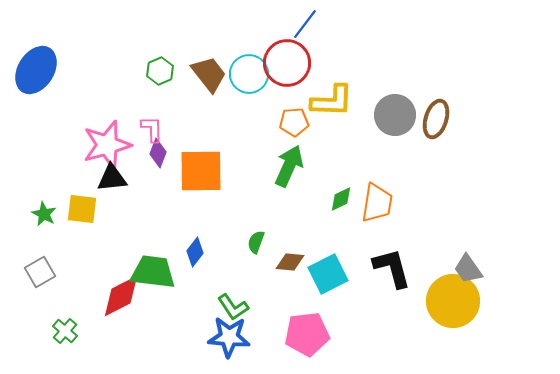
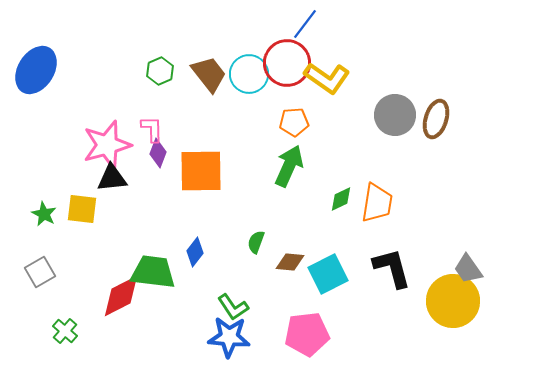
yellow L-shape: moved 5 px left, 23 px up; rotated 33 degrees clockwise
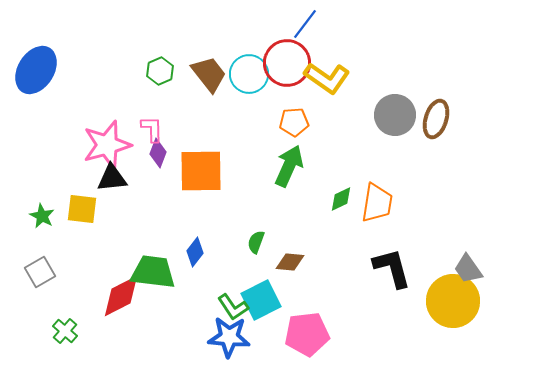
green star: moved 2 px left, 2 px down
cyan square: moved 67 px left, 26 px down
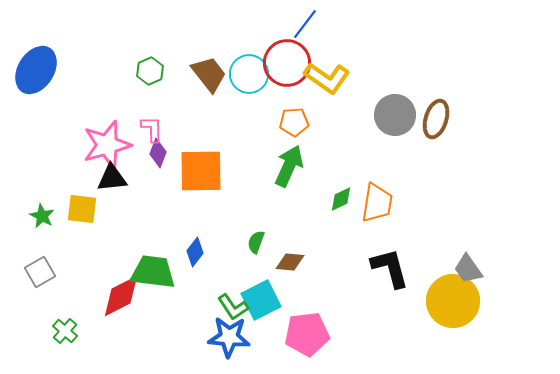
green hexagon: moved 10 px left
black L-shape: moved 2 px left
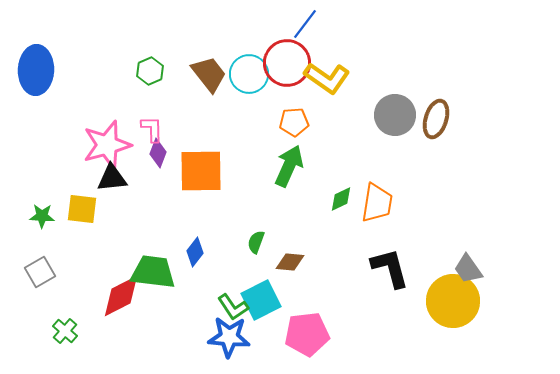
blue ellipse: rotated 30 degrees counterclockwise
green star: rotated 25 degrees counterclockwise
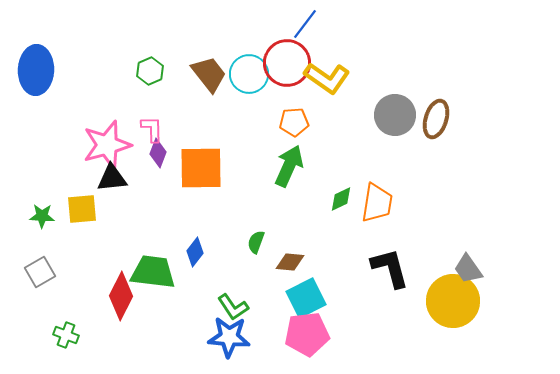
orange square: moved 3 px up
yellow square: rotated 12 degrees counterclockwise
red diamond: rotated 36 degrees counterclockwise
cyan square: moved 45 px right, 2 px up
green cross: moved 1 px right, 4 px down; rotated 20 degrees counterclockwise
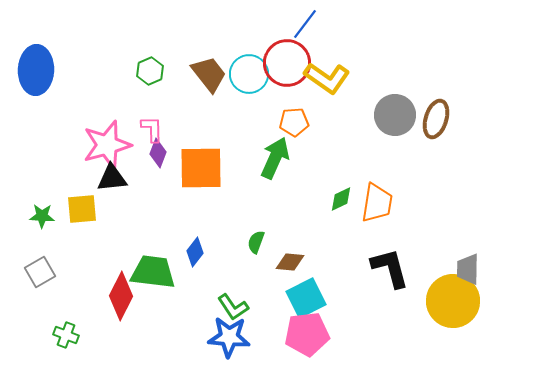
green arrow: moved 14 px left, 8 px up
gray trapezoid: rotated 36 degrees clockwise
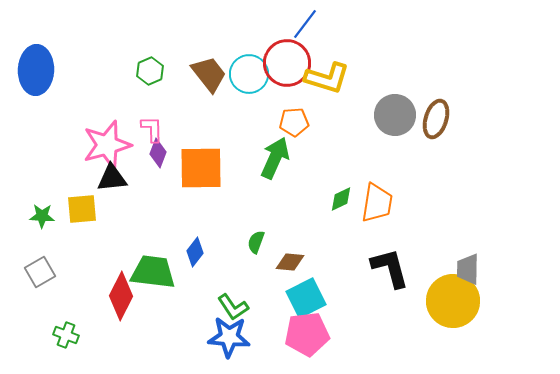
yellow L-shape: rotated 18 degrees counterclockwise
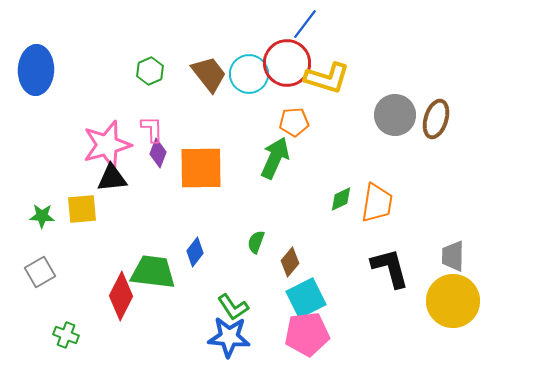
brown diamond: rotated 56 degrees counterclockwise
gray trapezoid: moved 15 px left, 13 px up
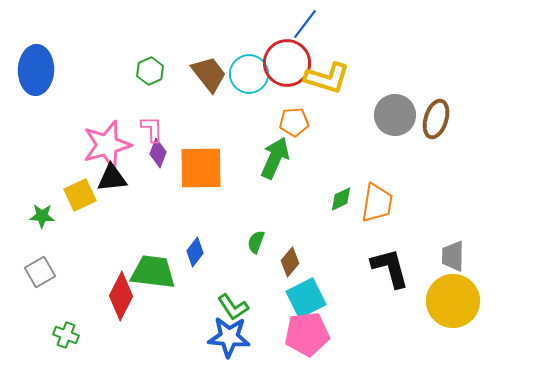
yellow square: moved 2 px left, 14 px up; rotated 20 degrees counterclockwise
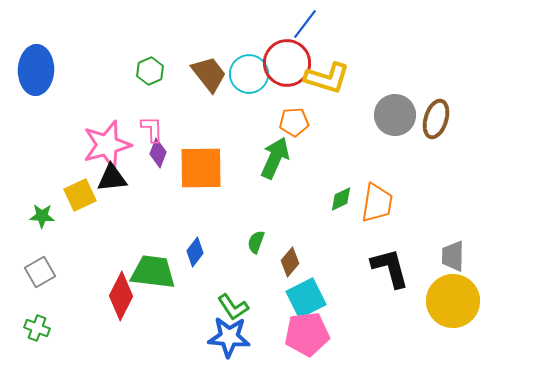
green cross: moved 29 px left, 7 px up
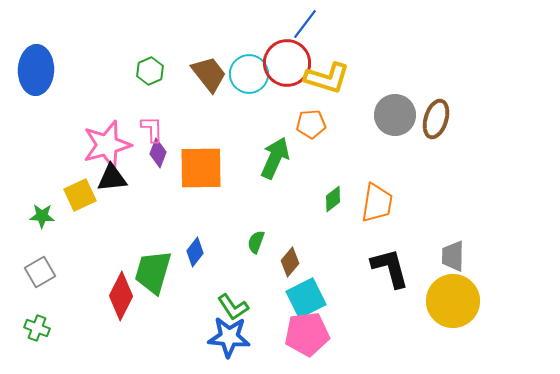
orange pentagon: moved 17 px right, 2 px down
green diamond: moved 8 px left; rotated 12 degrees counterclockwise
green trapezoid: rotated 81 degrees counterclockwise
